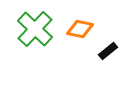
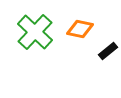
green cross: moved 3 px down
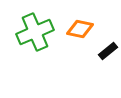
green cross: rotated 24 degrees clockwise
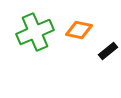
orange diamond: moved 1 px left, 1 px down
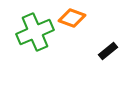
orange diamond: moved 7 px left, 12 px up; rotated 8 degrees clockwise
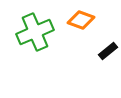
orange diamond: moved 9 px right, 2 px down
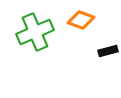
black rectangle: rotated 24 degrees clockwise
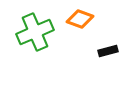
orange diamond: moved 1 px left, 1 px up
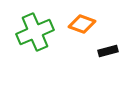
orange diamond: moved 2 px right, 5 px down
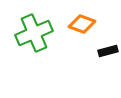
green cross: moved 1 px left, 1 px down
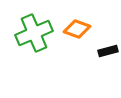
orange diamond: moved 5 px left, 5 px down
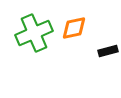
orange diamond: moved 3 px left, 1 px up; rotated 32 degrees counterclockwise
